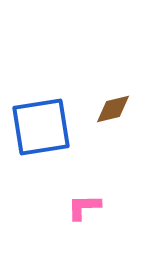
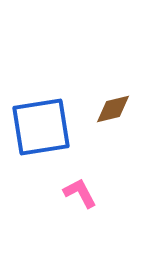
pink L-shape: moved 4 px left, 14 px up; rotated 63 degrees clockwise
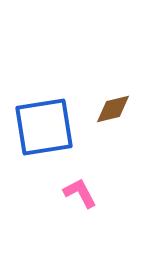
blue square: moved 3 px right
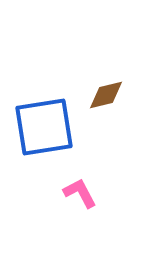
brown diamond: moved 7 px left, 14 px up
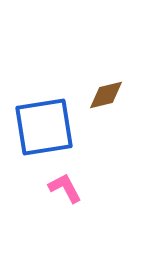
pink L-shape: moved 15 px left, 5 px up
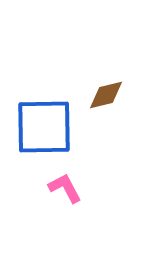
blue square: rotated 8 degrees clockwise
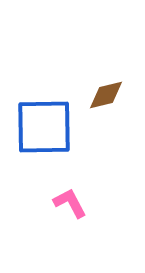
pink L-shape: moved 5 px right, 15 px down
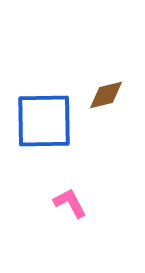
blue square: moved 6 px up
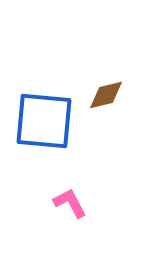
blue square: rotated 6 degrees clockwise
